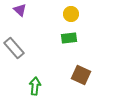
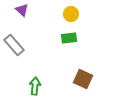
purple triangle: moved 2 px right
gray rectangle: moved 3 px up
brown square: moved 2 px right, 4 px down
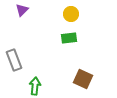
purple triangle: rotated 32 degrees clockwise
gray rectangle: moved 15 px down; rotated 20 degrees clockwise
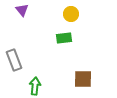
purple triangle: rotated 24 degrees counterclockwise
green rectangle: moved 5 px left
brown square: rotated 24 degrees counterclockwise
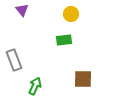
green rectangle: moved 2 px down
green arrow: rotated 18 degrees clockwise
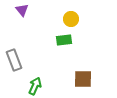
yellow circle: moved 5 px down
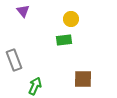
purple triangle: moved 1 px right, 1 px down
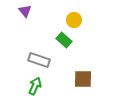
purple triangle: moved 2 px right
yellow circle: moved 3 px right, 1 px down
green rectangle: rotated 49 degrees clockwise
gray rectangle: moved 25 px right; rotated 50 degrees counterclockwise
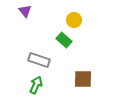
green arrow: moved 1 px right, 1 px up
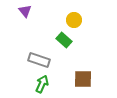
green arrow: moved 6 px right, 1 px up
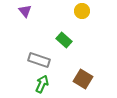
yellow circle: moved 8 px right, 9 px up
brown square: rotated 30 degrees clockwise
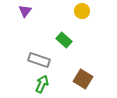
purple triangle: rotated 16 degrees clockwise
